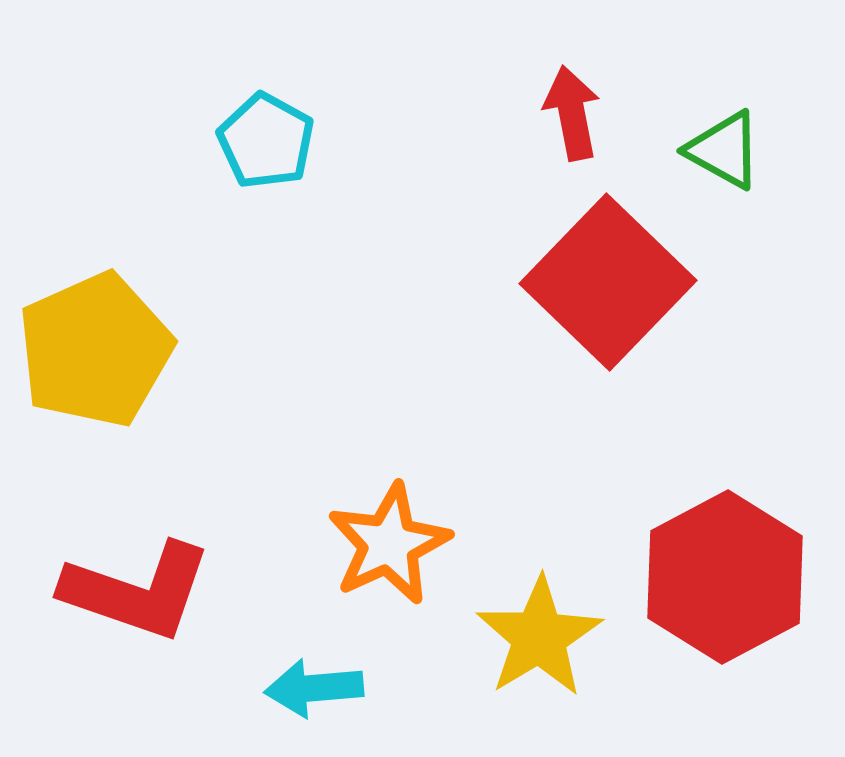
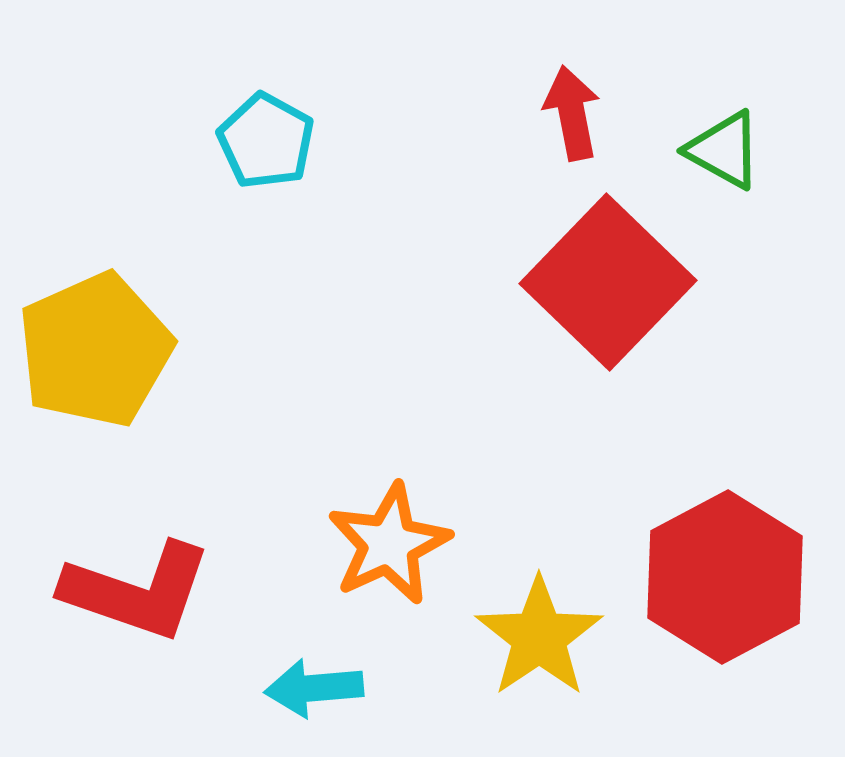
yellow star: rotated 3 degrees counterclockwise
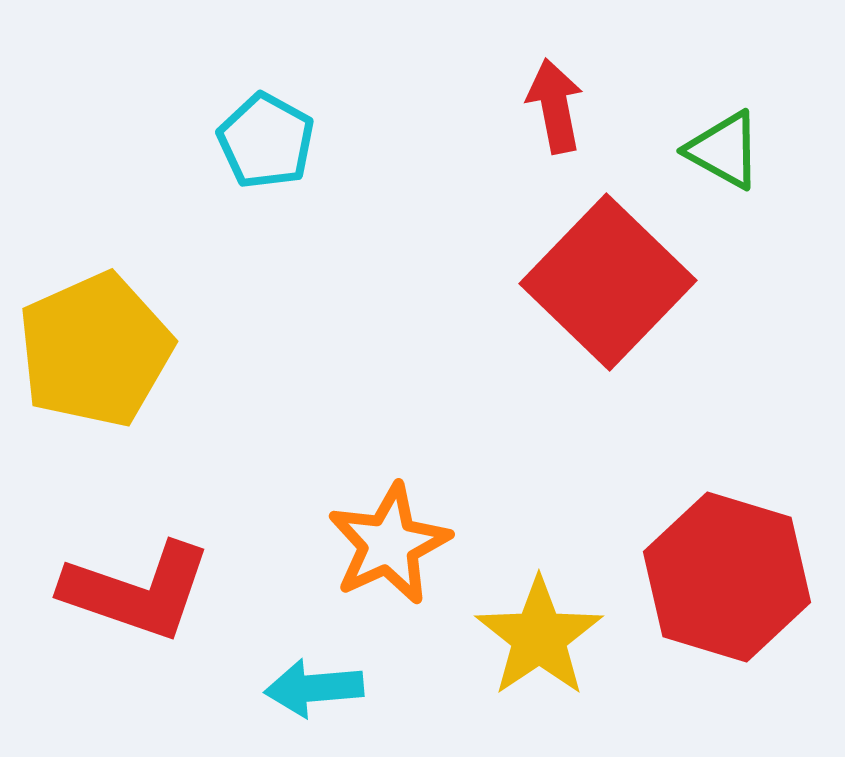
red arrow: moved 17 px left, 7 px up
red hexagon: moved 2 px right; rotated 15 degrees counterclockwise
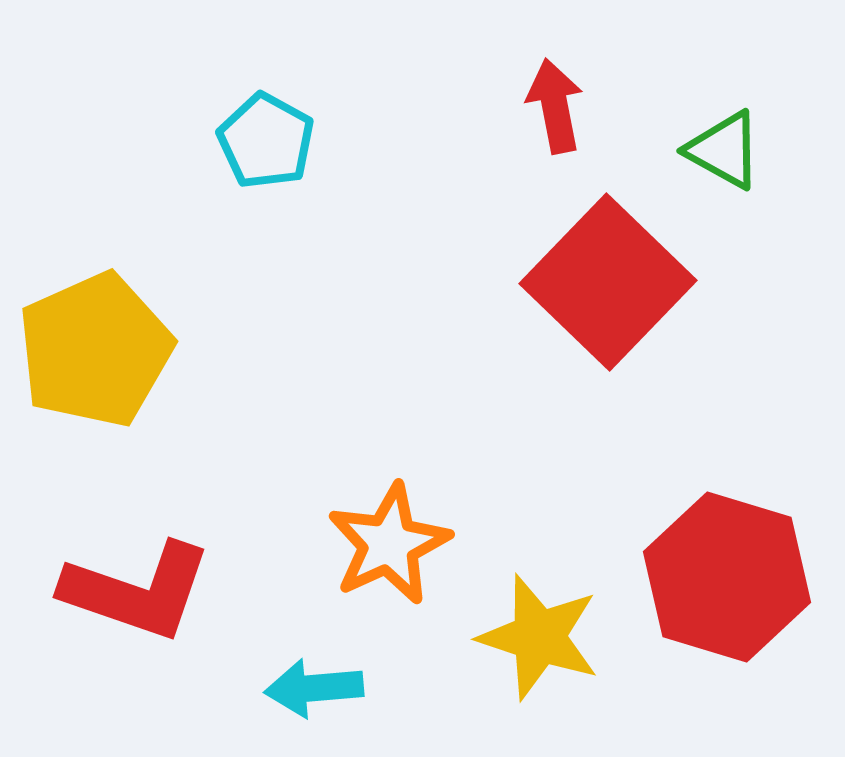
yellow star: rotated 20 degrees counterclockwise
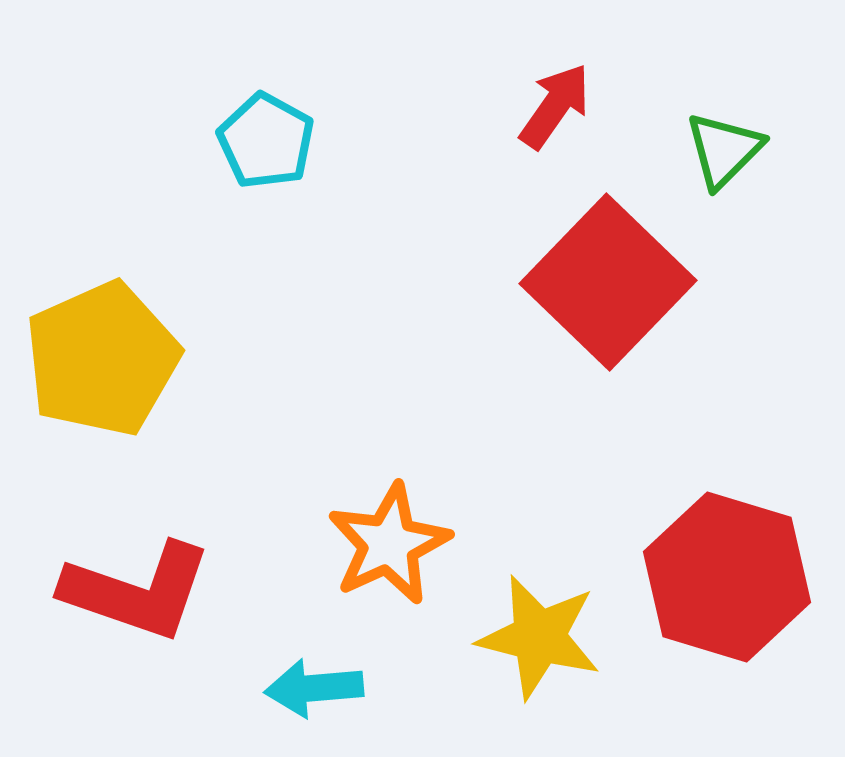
red arrow: rotated 46 degrees clockwise
green triangle: rotated 46 degrees clockwise
yellow pentagon: moved 7 px right, 9 px down
yellow star: rotated 4 degrees counterclockwise
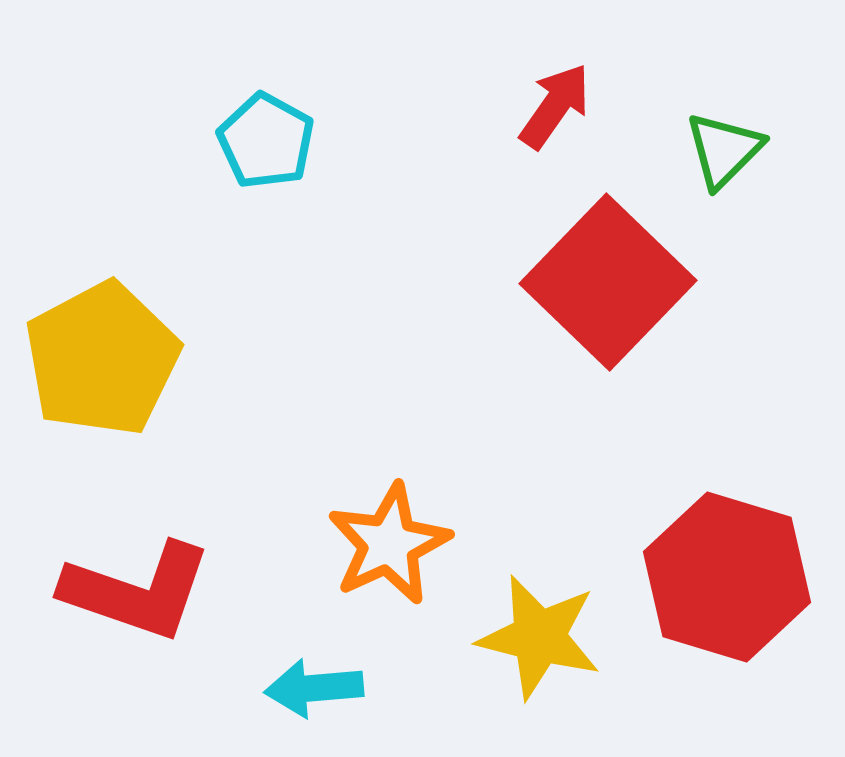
yellow pentagon: rotated 4 degrees counterclockwise
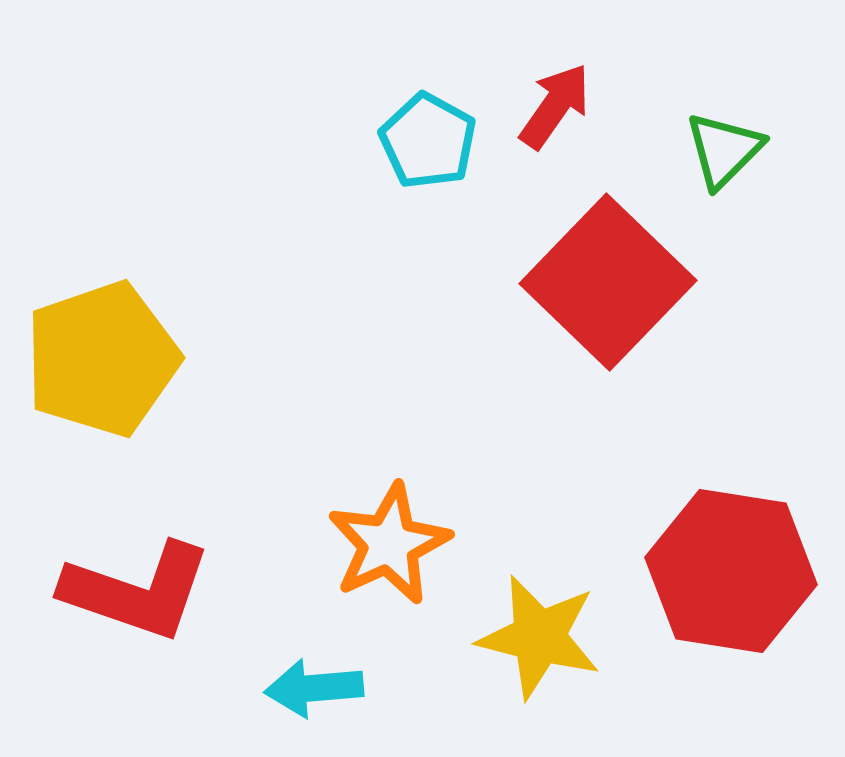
cyan pentagon: moved 162 px right
yellow pentagon: rotated 9 degrees clockwise
red hexagon: moved 4 px right, 6 px up; rotated 8 degrees counterclockwise
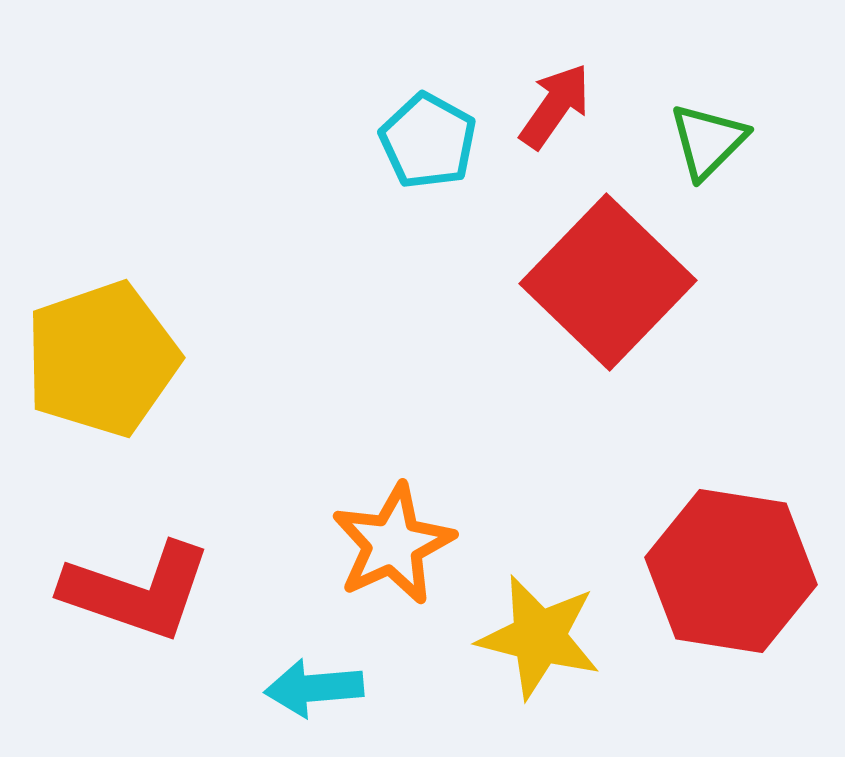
green triangle: moved 16 px left, 9 px up
orange star: moved 4 px right
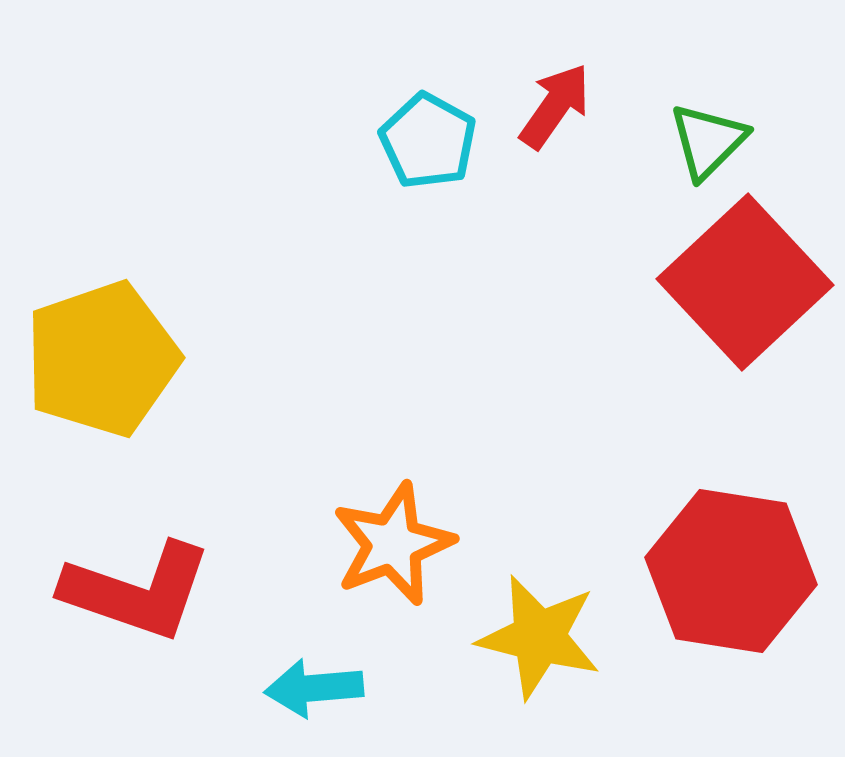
red square: moved 137 px right; rotated 3 degrees clockwise
orange star: rotated 4 degrees clockwise
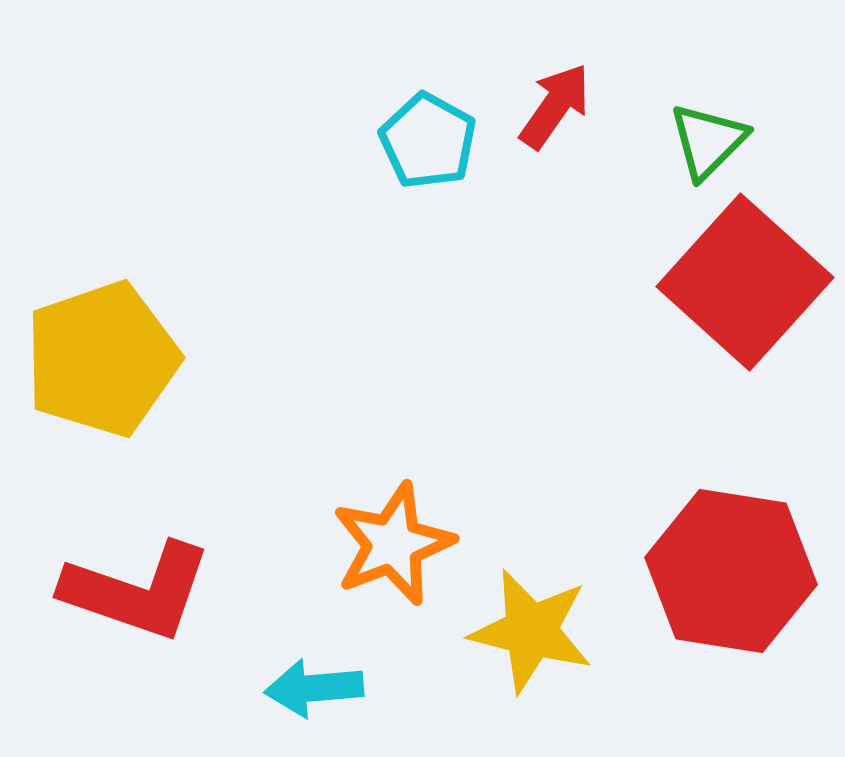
red square: rotated 5 degrees counterclockwise
yellow star: moved 8 px left, 6 px up
